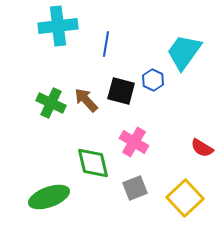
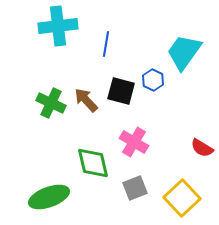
yellow square: moved 3 px left
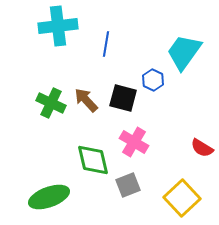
black square: moved 2 px right, 7 px down
green diamond: moved 3 px up
gray square: moved 7 px left, 3 px up
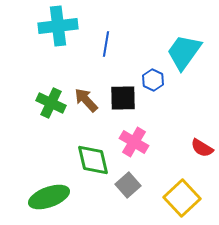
black square: rotated 16 degrees counterclockwise
gray square: rotated 20 degrees counterclockwise
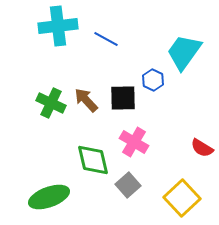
blue line: moved 5 px up; rotated 70 degrees counterclockwise
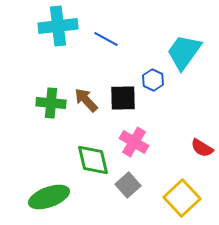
green cross: rotated 20 degrees counterclockwise
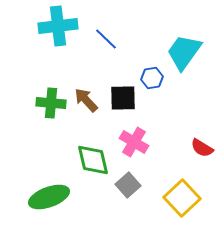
blue line: rotated 15 degrees clockwise
blue hexagon: moved 1 px left, 2 px up; rotated 25 degrees clockwise
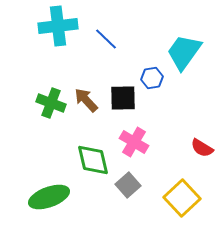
green cross: rotated 16 degrees clockwise
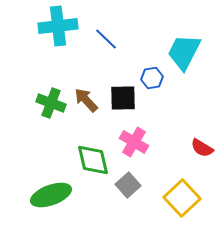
cyan trapezoid: rotated 9 degrees counterclockwise
green ellipse: moved 2 px right, 2 px up
